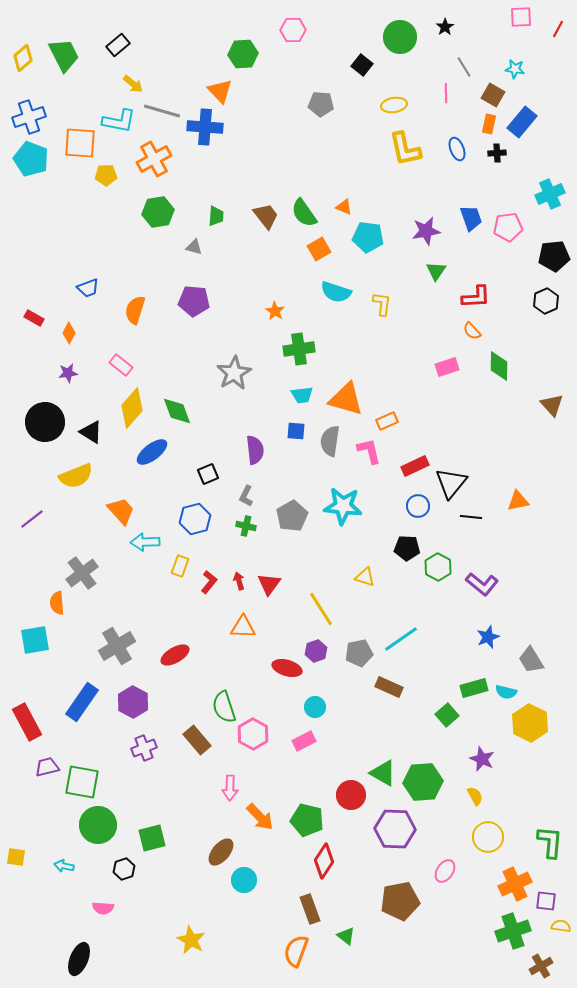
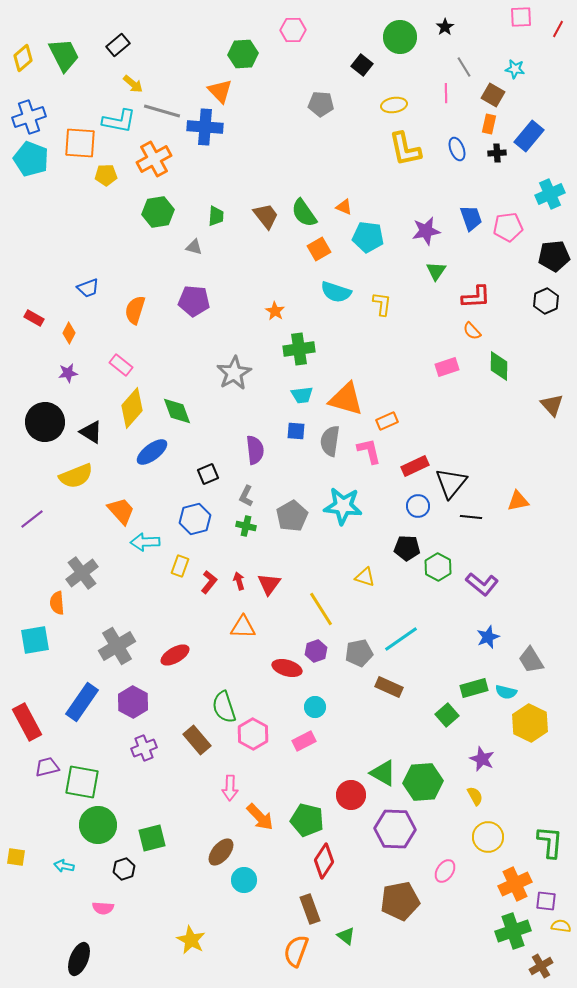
blue rectangle at (522, 122): moved 7 px right, 14 px down
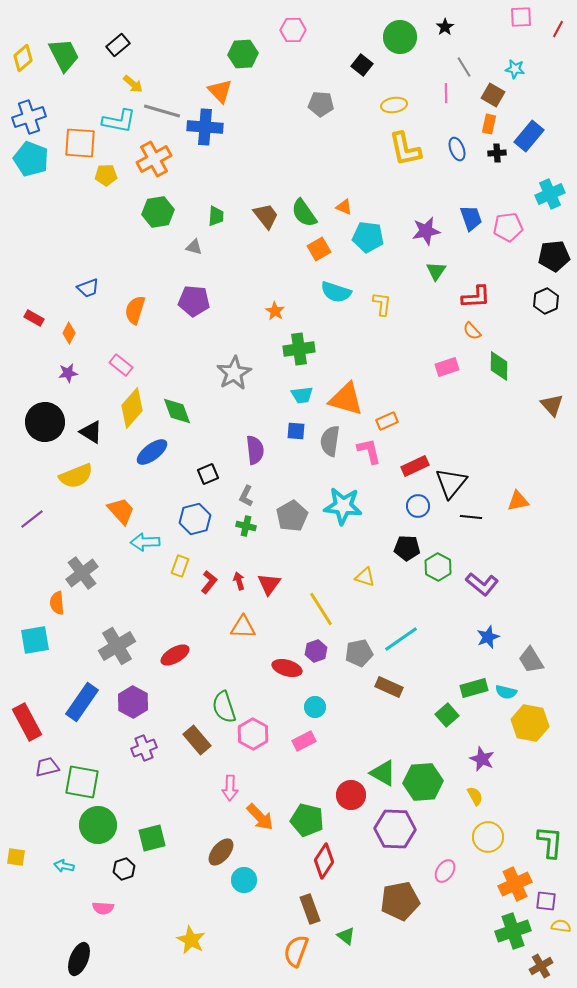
yellow hexagon at (530, 723): rotated 15 degrees counterclockwise
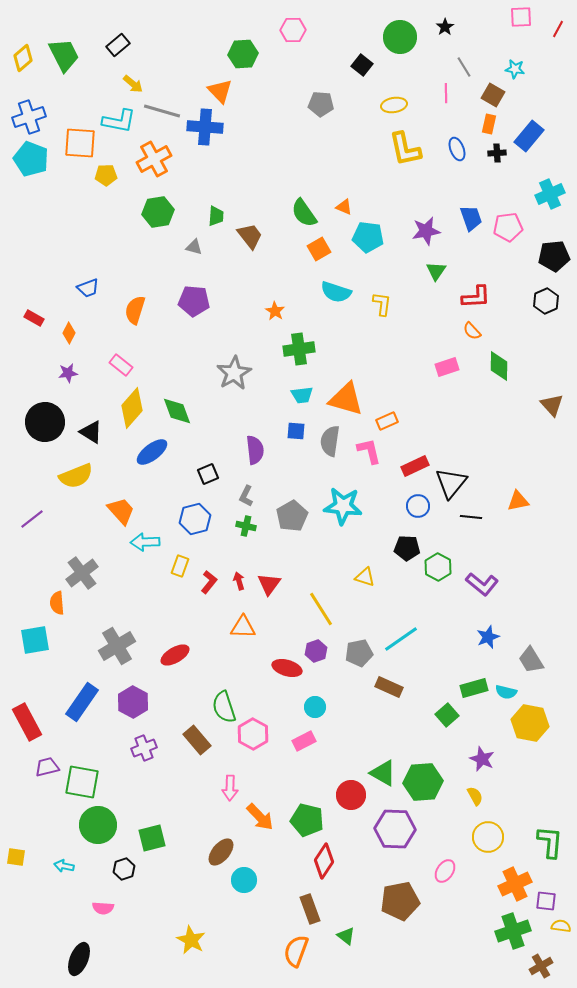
brown trapezoid at (266, 216): moved 16 px left, 20 px down
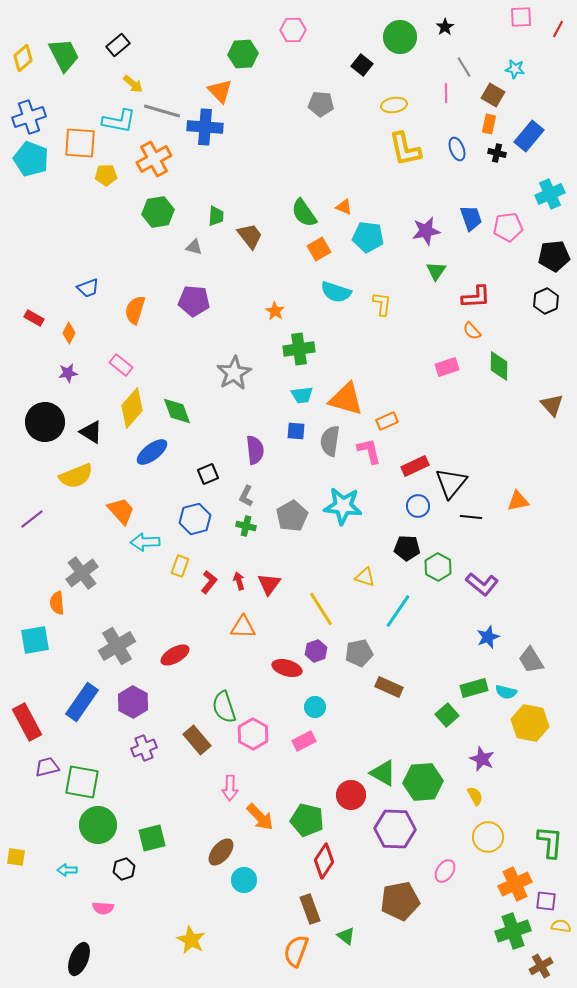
black cross at (497, 153): rotated 18 degrees clockwise
cyan line at (401, 639): moved 3 px left, 28 px up; rotated 21 degrees counterclockwise
cyan arrow at (64, 866): moved 3 px right, 4 px down; rotated 12 degrees counterclockwise
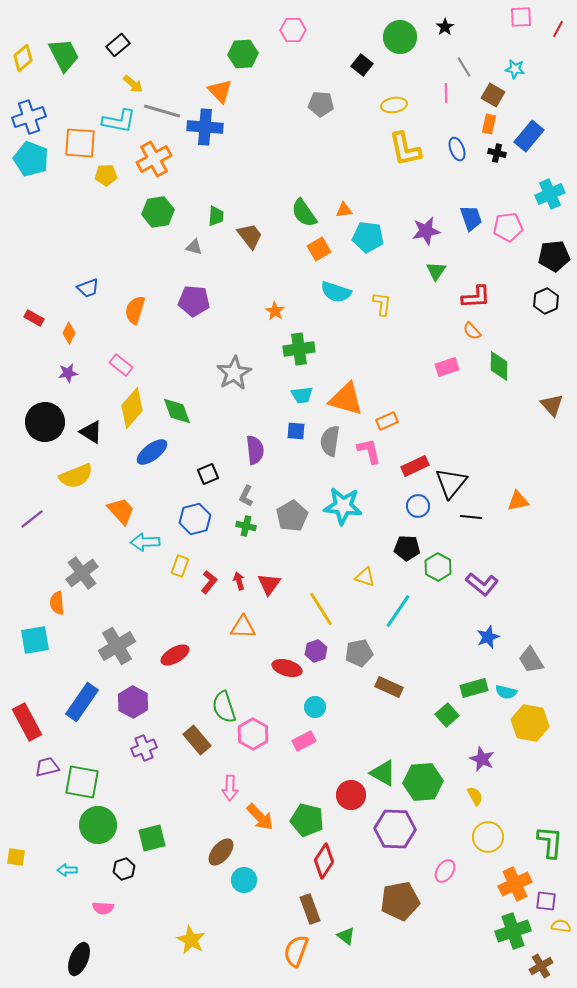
orange triangle at (344, 207): moved 3 px down; rotated 30 degrees counterclockwise
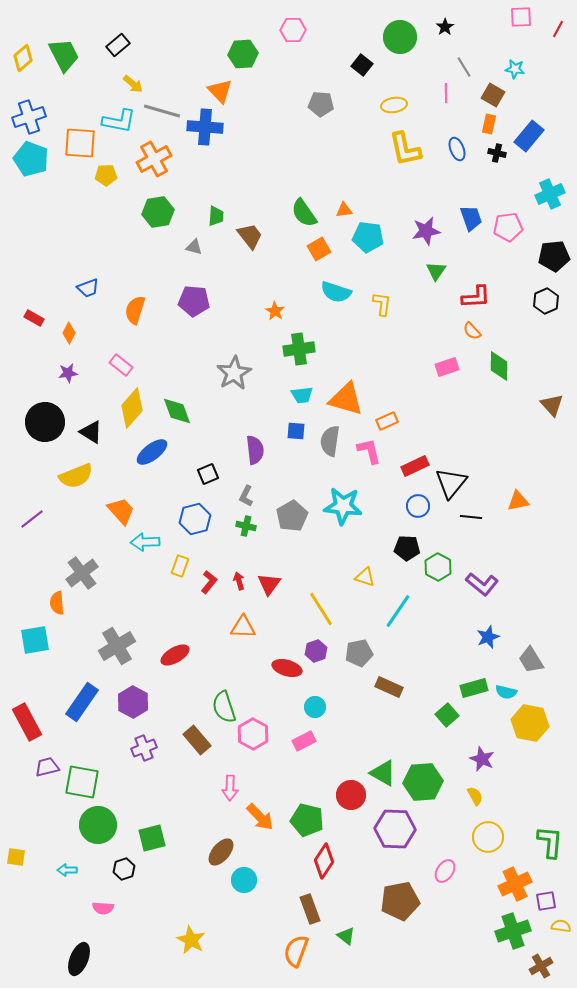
purple square at (546, 901): rotated 15 degrees counterclockwise
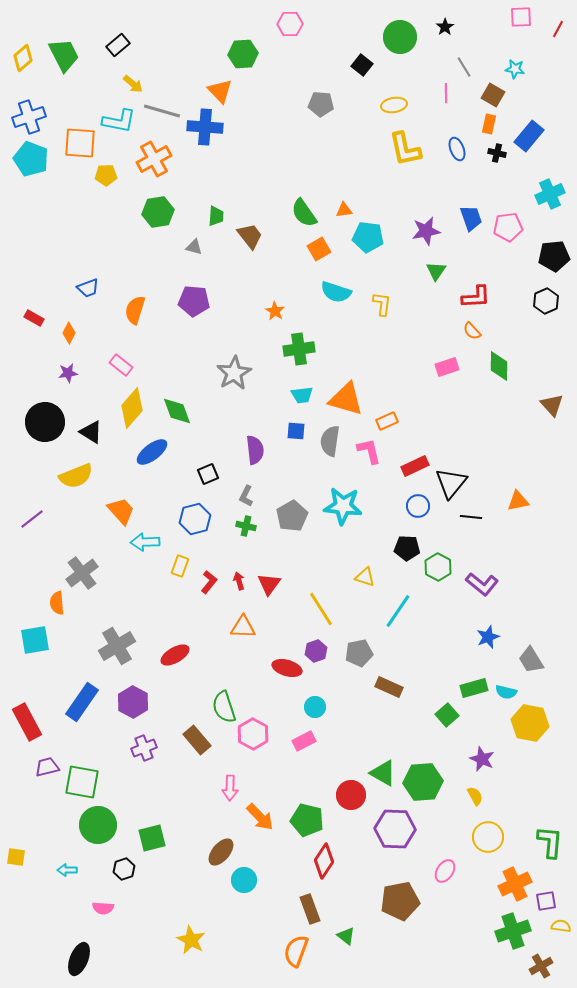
pink hexagon at (293, 30): moved 3 px left, 6 px up
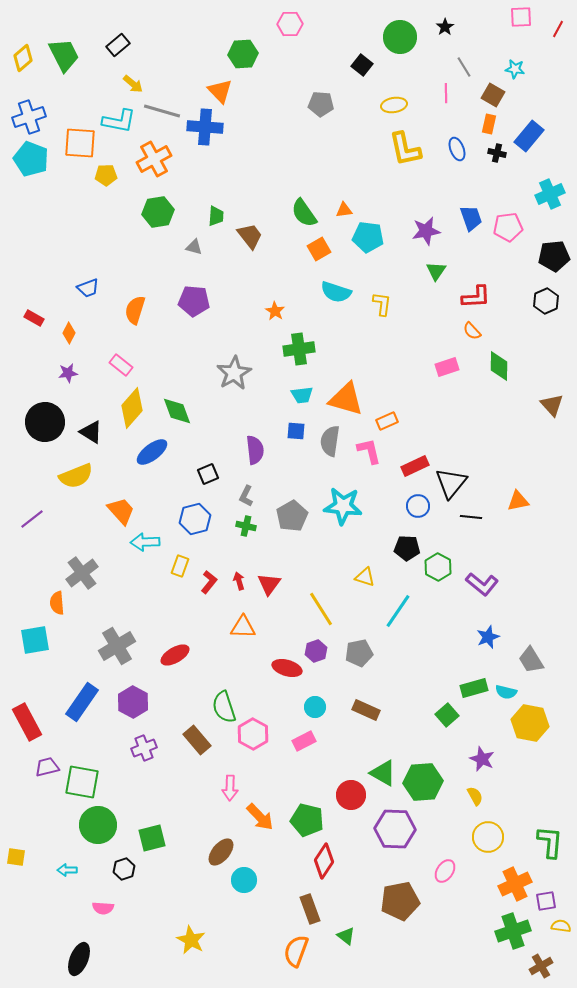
brown rectangle at (389, 687): moved 23 px left, 23 px down
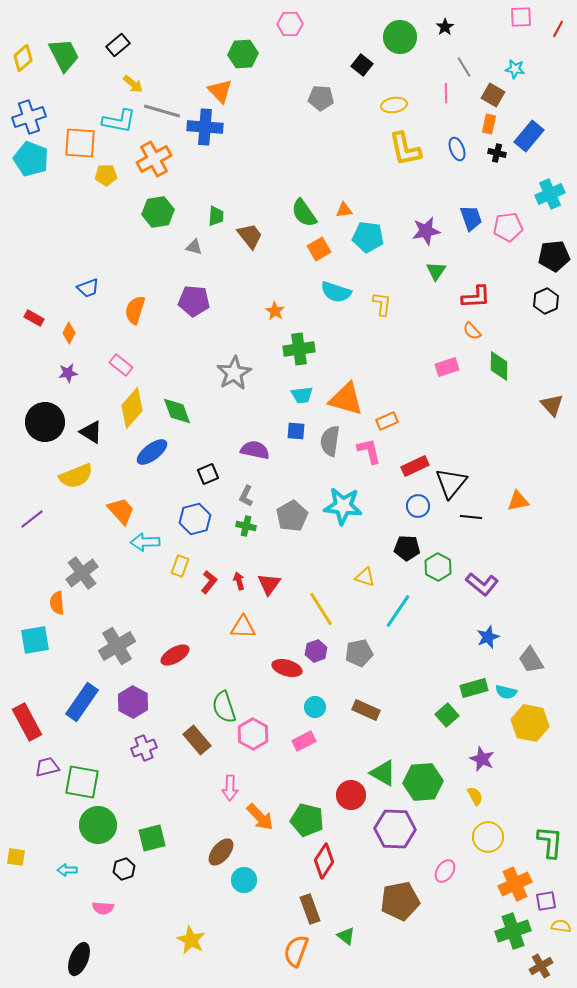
gray pentagon at (321, 104): moved 6 px up
purple semicircle at (255, 450): rotated 72 degrees counterclockwise
